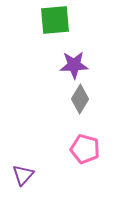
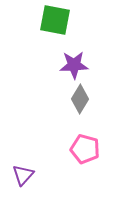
green square: rotated 16 degrees clockwise
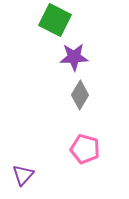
green square: rotated 16 degrees clockwise
purple star: moved 8 px up
gray diamond: moved 4 px up
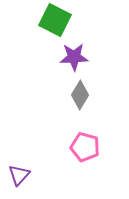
pink pentagon: moved 2 px up
purple triangle: moved 4 px left
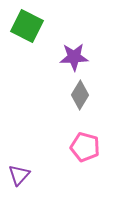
green square: moved 28 px left, 6 px down
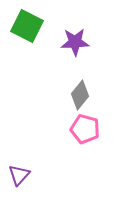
purple star: moved 1 px right, 15 px up
gray diamond: rotated 8 degrees clockwise
pink pentagon: moved 18 px up
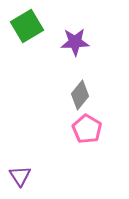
green square: rotated 32 degrees clockwise
pink pentagon: moved 2 px right; rotated 16 degrees clockwise
purple triangle: moved 1 px right, 1 px down; rotated 15 degrees counterclockwise
